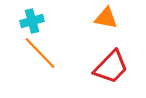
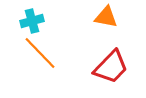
orange triangle: moved 1 px up
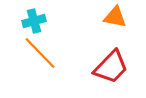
orange triangle: moved 9 px right
cyan cross: moved 2 px right
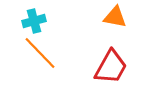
red trapezoid: rotated 15 degrees counterclockwise
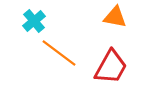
cyan cross: rotated 25 degrees counterclockwise
orange line: moved 19 px right; rotated 9 degrees counterclockwise
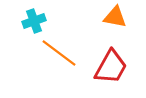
cyan cross: rotated 20 degrees clockwise
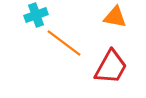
cyan cross: moved 2 px right, 6 px up
orange line: moved 5 px right, 10 px up
